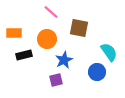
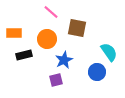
brown square: moved 2 px left
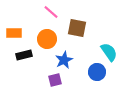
purple square: moved 1 px left
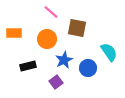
black rectangle: moved 4 px right, 11 px down
blue circle: moved 9 px left, 4 px up
purple square: moved 1 px right, 2 px down; rotated 24 degrees counterclockwise
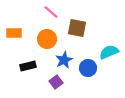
cyan semicircle: rotated 78 degrees counterclockwise
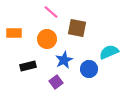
blue circle: moved 1 px right, 1 px down
